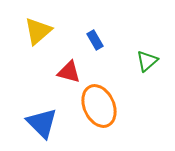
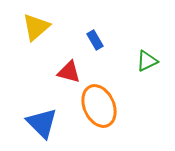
yellow triangle: moved 2 px left, 4 px up
green triangle: rotated 15 degrees clockwise
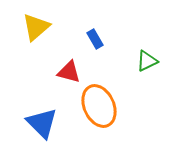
blue rectangle: moved 1 px up
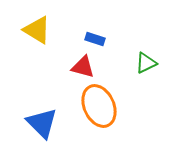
yellow triangle: moved 1 px right, 3 px down; rotated 48 degrees counterclockwise
blue rectangle: rotated 42 degrees counterclockwise
green triangle: moved 1 px left, 2 px down
red triangle: moved 14 px right, 5 px up
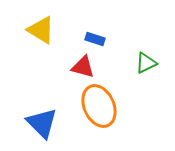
yellow triangle: moved 4 px right
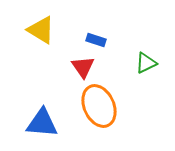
blue rectangle: moved 1 px right, 1 px down
red triangle: rotated 40 degrees clockwise
blue triangle: rotated 40 degrees counterclockwise
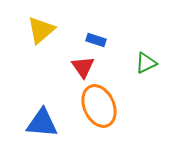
yellow triangle: rotated 48 degrees clockwise
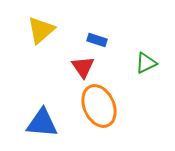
blue rectangle: moved 1 px right
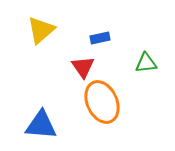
blue rectangle: moved 3 px right, 2 px up; rotated 30 degrees counterclockwise
green triangle: rotated 20 degrees clockwise
orange ellipse: moved 3 px right, 4 px up
blue triangle: moved 1 px left, 2 px down
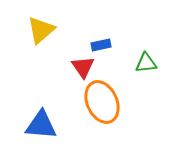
blue rectangle: moved 1 px right, 7 px down
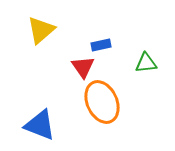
blue triangle: moved 1 px left; rotated 16 degrees clockwise
